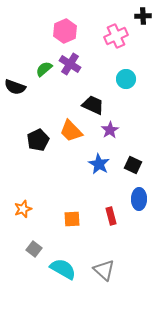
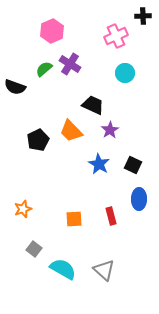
pink hexagon: moved 13 px left
cyan circle: moved 1 px left, 6 px up
orange square: moved 2 px right
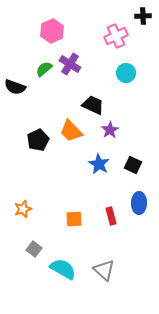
cyan circle: moved 1 px right
blue ellipse: moved 4 px down
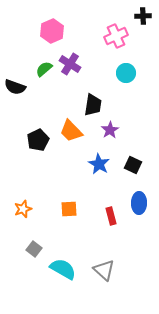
black trapezoid: rotated 75 degrees clockwise
orange square: moved 5 px left, 10 px up
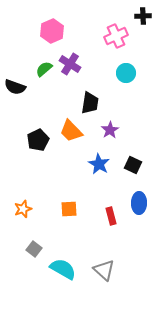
black trapezoid: moved 3 px left, 2 px up
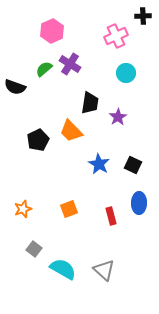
purple star: moved 8 px right, 13 px up
orange square: rotated 18 degrees counterclockwise
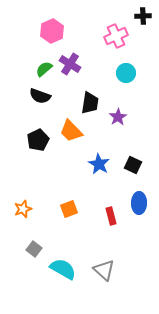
black semicircle: moved 25 px right, 9 px down
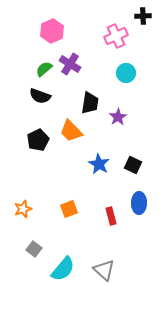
cyan semicircle: rotated 100 degrees clockwise
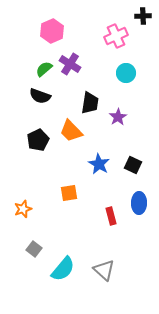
orange square: moved 16 px up; rotated 12 degrees clockwise
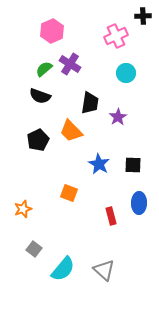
black square: rotated 24 degrees counterclockwise
orange square: rotated 30 degrees clockwise
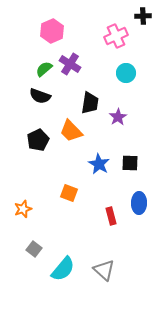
black square: moved 3 px left, 2 px up
